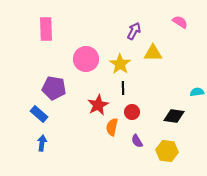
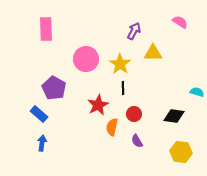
purple pentagon: rotated 20 degrees clockwise
cyan semicircle: rotated 24 degrees clockwise
red circle: moved 2 px right, 2 px down
yellow hexagon: moved 14 px right, 1 px down
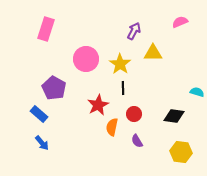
pink semicircle: rotated 56 degrees counterclockwise
pink rectangle: rotated 20 degrees clockwise
blue arrow: rotated 133 degrees clockwise
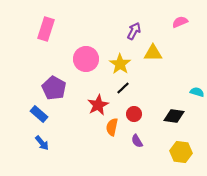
black line: rotated 48 degrees clockwise
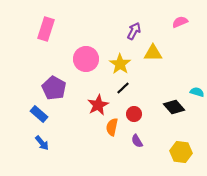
black diamond: moved 9 px up; rotated 40 degrees clockwise
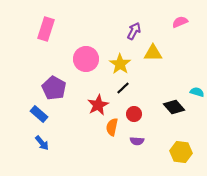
purple semicircle: rotated 56 degrees counterclockwise
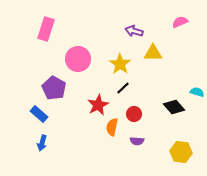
purple arrow: rotated 102 degrees counterclockwise
pink circle: moved 8 px left
blue arrow: rotated 56 degrees clockwise
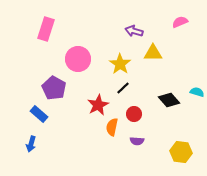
black diamond: moved 5 px left, 7 px up
blue arrow: moved 11 px left, 1 px down
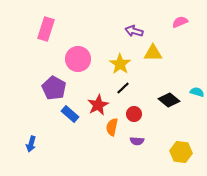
black diamond: rotated 10 degrees counterclockwise
blue rectangle: moved 31 px right
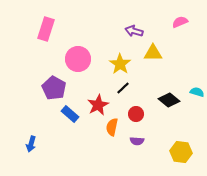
red circle: moved 2 px right
